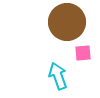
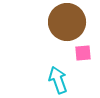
cyan arrow: moved 4 px down
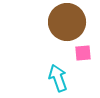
cyan arrow: moved 2 px up
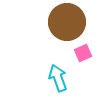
pink square: rotated 18 degrees counterclockwise
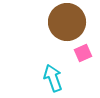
cyan arrow: moved 5 px left
